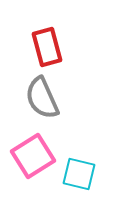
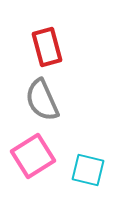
gray semicircle: moved 2 px down
cyan square: moved 9 px right, 4 px up
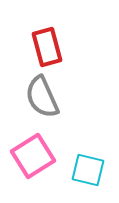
gray semicircle: moved 3 px up
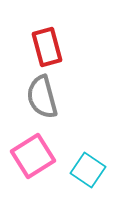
gray semicircle: rotated 9 degrees clockwise
cyan square: rotated 20 degrees clockwise
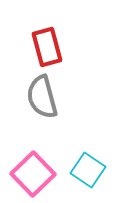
pink square: moved 18 px down; rotated 12 degrees counterclockwise
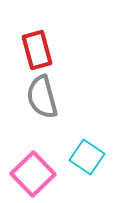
red rectangle: moved 10 px left, 3 px down
cyan square: moved 1 px left, 13 px up
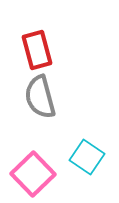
gray semicircle: moved 2 px left
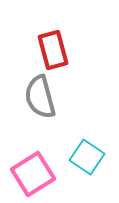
red rectangle: moved 16 px right
pink square: rotated 12 degrees clockwise
